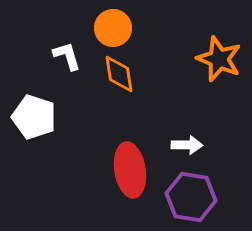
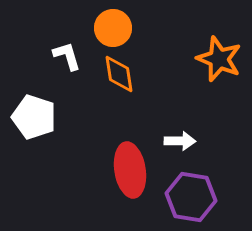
white arrow: moved 7 px left, 4 px up
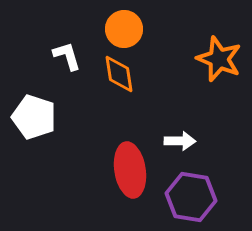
orange circle: moved 11 px right, 1 px down
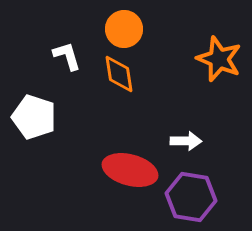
white arrow: moved 6 px right
red ellipse: rotated 66 degrees counterclockwise
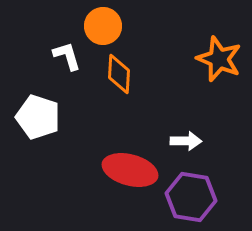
orange circle: moved 21 px left, 3 px up
orange diamond: rotated 12 degrees clockwise
white pentagon: moved 4 px right
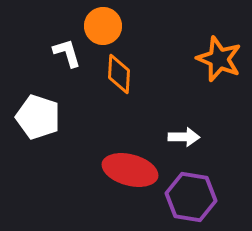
white L-shape: moved 3 px up
white arrow: moved 2 px left, 4 px up
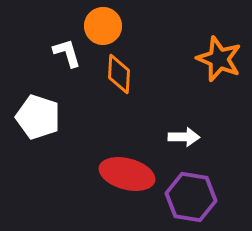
red ellipse: moved 3 px left, 4 px down
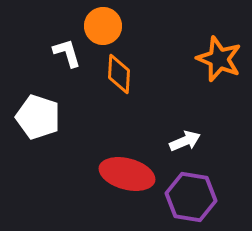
white arrow: moved 1 px right, 4 px down; rotated 24 degrees counterclockwise
